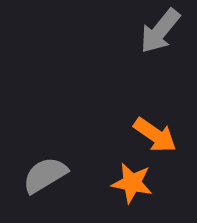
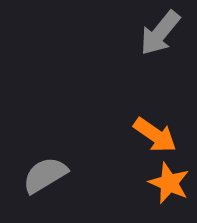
gray arrow: moved 2 px down
orange star: moved 37 px right; rotated 12 degrees clockwise
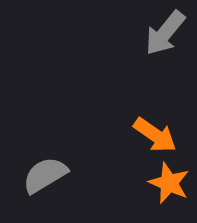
gray arrow: moved 5 px right
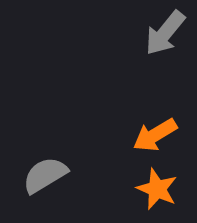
orange arrow: rotated 114 degrees clockwise
orange star: moved 12 px left, 6 px down
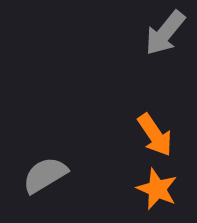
orange arrow: rotated 93 degrees counterclockwise
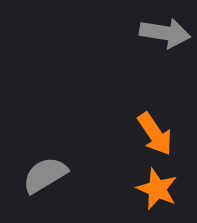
gray arrow: rotated 120 degrees counterclockwise
orange arrow: moved 1 px up
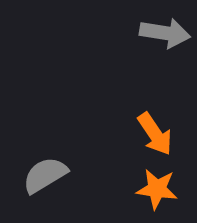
orange star: rotated 15 degrees counterclockwise
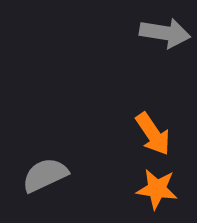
orange arrow: moved 2 px left
gray semicircle: rotated 6 degrees clockwise
